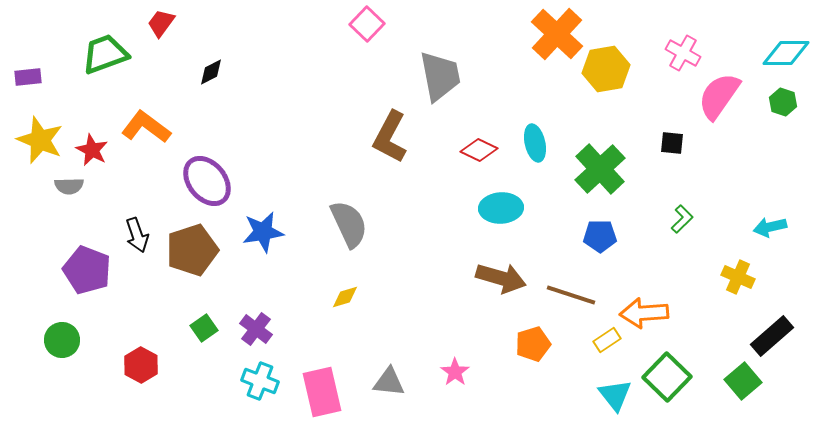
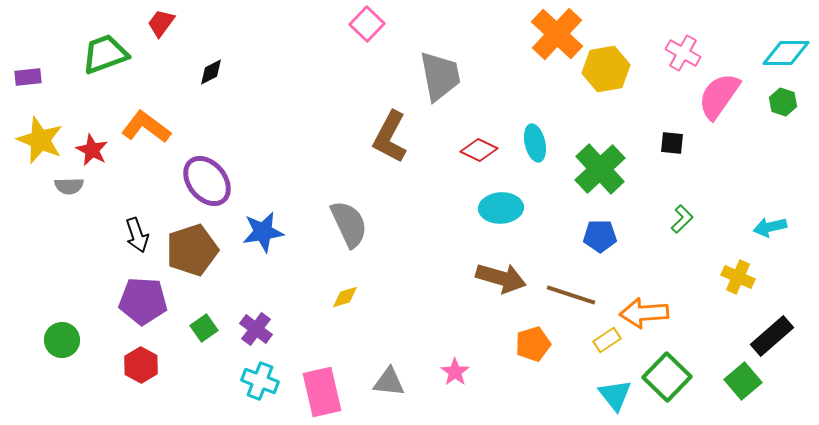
purple pentagon at (87, 270): moved 56 px right, 31 px down; rotated 18 degrees counterclockwise
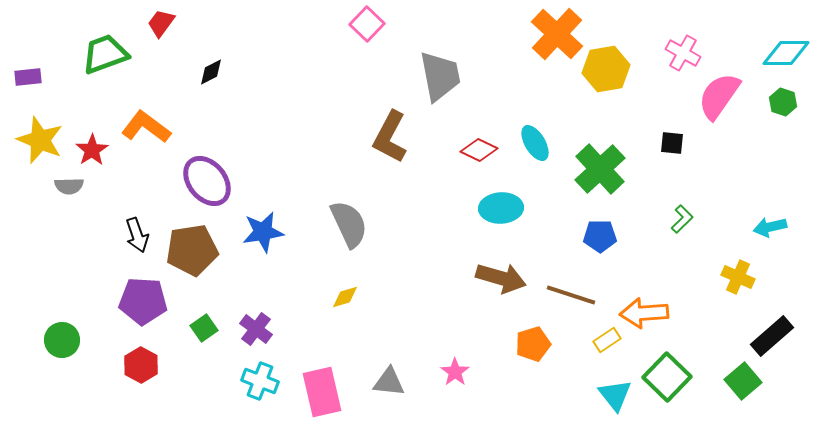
cyan ellipse at (535, 143): rotated 18 degrees counterclockwise
red star at (92, 150): rotated 12 degrees clockwise
brown pentagon at (192, 250): rotated 9 degrees clockwise
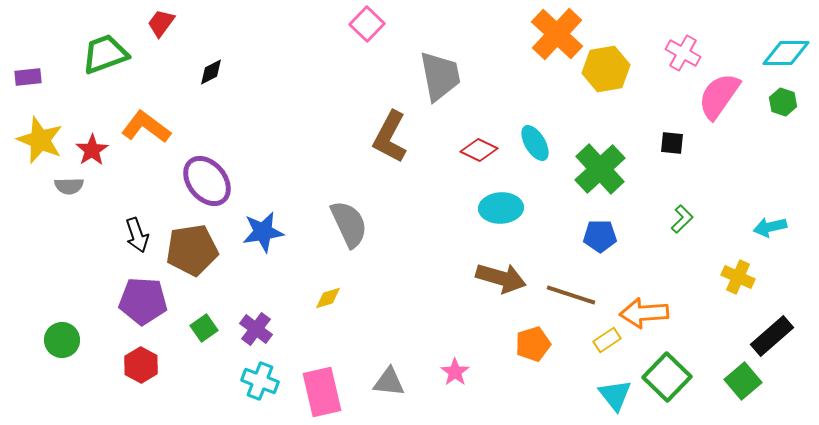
yellow diamond at (345, 297): moved 17 px left, 1 px down
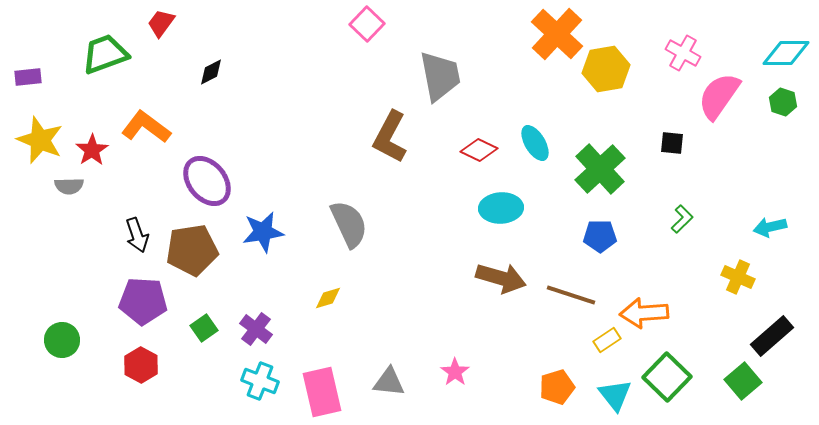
orange pentagon at (533, 344): moved 24 px right, 43 px down
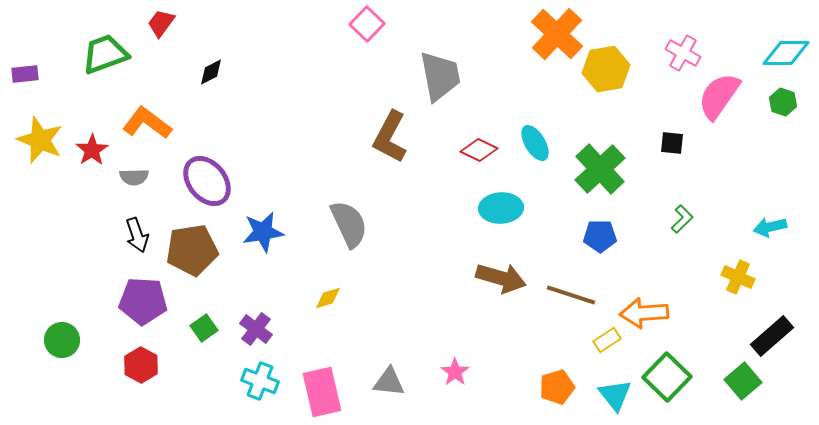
purple rectangle at (28, 77): moved 3 px left, 3 px up
orange L-shape at (146, 127): moved 1 px right, 4 px up
gray semicircle at (69, 186): moved 65 px right, 9 px up
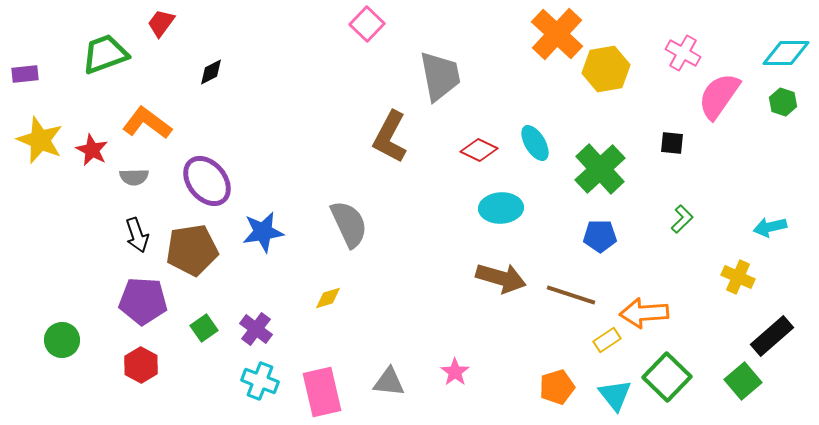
red star at (92, 150): rotated 12 degrees counterclockwise
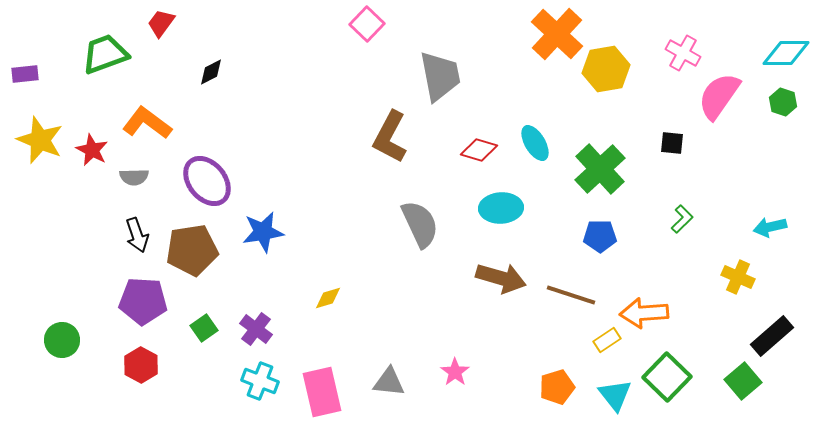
red diamond at (479, 150): rotated 9 degrees counterclockwise
gray semicircle at (349, 224): moved 71 px right
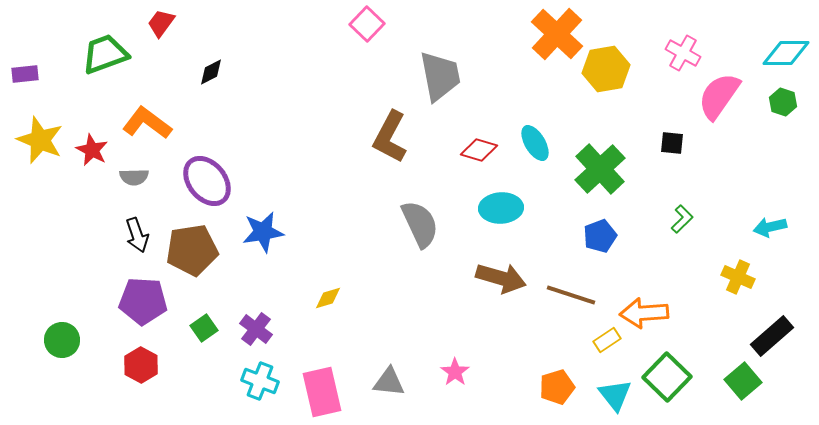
blue pentagon at (600, 236): rotated 20 degrees counterclockwise
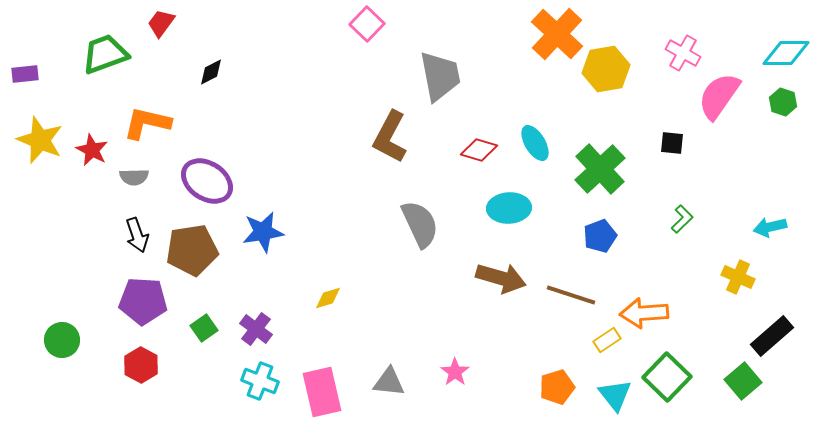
orange L-shape at (147, 123): rotated 24 degrees counterclockwise
purple ellipse at (207, 181): rotated 18 degrees counterclockwise
cyan ellipse at (501, 208): moved 8 px right
